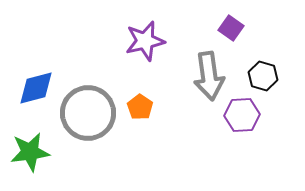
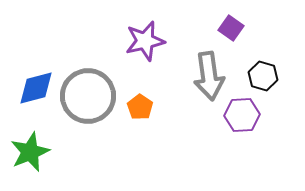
gray circle: moved 17 px up
green star: rotated 15 degrees counterclockwise
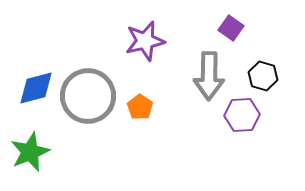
gray arrow: rotated 9 degrees clockwise
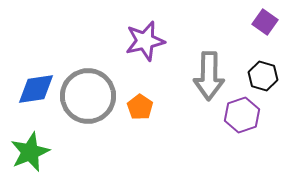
purple square: moved 34 px right, 6 px up
blue diamond: moved 1 px down; rotated 6 degrees clockwise
purple hexagon: rotated 16 degrees counterclockwise
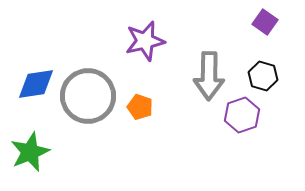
blue diamond: moved 5 px up
orange pentagon: rotated 15 degrees counterclockwise
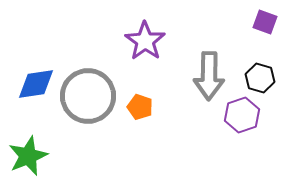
purple square: rotated 15 degrees counterclockwise
purple star: rotated 24 degrees counterclockwise
black hexagon: moved 3 px left, 2 px down
green star: moved 2 px left, 4 px down
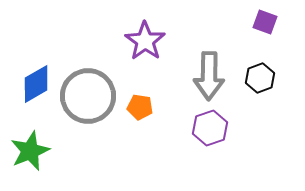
black hexagon: rotated 24 degrees clockwise
blue diamond: rotated 21 degrees counterclockwise
orange pentagon: rotated 10 degrees counterclockwise
purple hexagon: moved 32 px left, 13 px down
green star: moved 2 px right, 5 px up
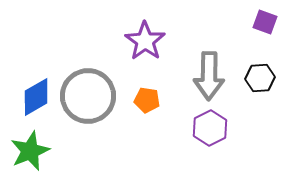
black hexagon: rotated 16 degrees clockwise
blue diamond: moved 13 px down
orange pentagon: moved 7 px right, 7 px up
purple hexagon: rotated 8 degrees counterclockwise
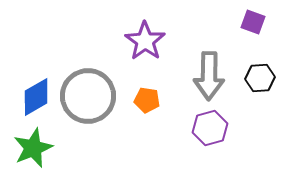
purple square: moved 12 px left
purple hexagon: rotated 12 degrees clockwise
green star: moved 3 px right, 3 px up
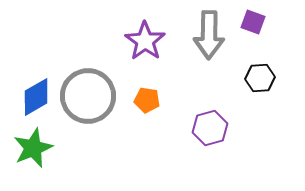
gray arrow: moved 41 px up
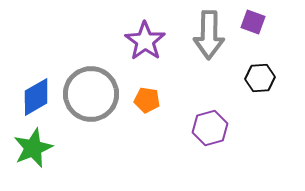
gray circle: moved 3 px right, 2 px up
